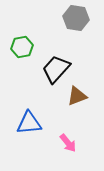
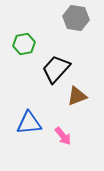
green hexagon: moved 2 px right, 3 px up
pink arrow: moved 5 px left, 7 px up
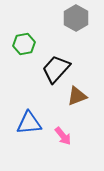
gray hexagon: rotated 20 degrees clockwise
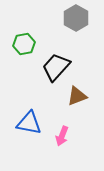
black trapezoid: moved 2 px up
blue triangle: rotated 16 degrees clockwise
pink arrow: moved 1 px left; rotated 60 degrees clockwise
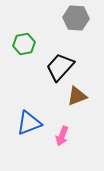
gray hexagon: rotated 25 degrees counterclockwise
black trapezoid: moved 4 px right
blue triangle: rotated 32 degrees counterclockwise
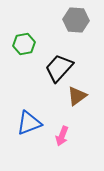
gray hexagon: moved 2 px down
black trapezoid: moved 1 px left, 1 px down
brown triangle: rotated 15 degrees counterclockwise
